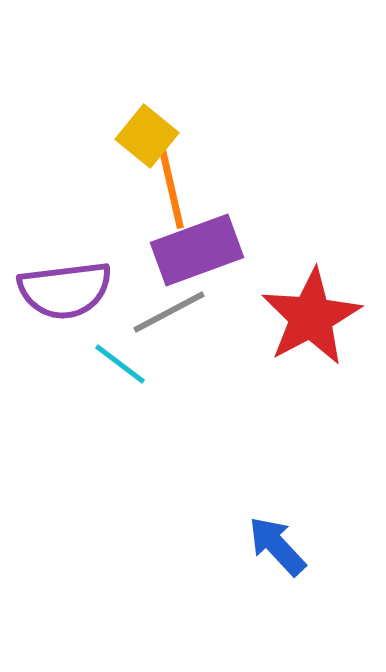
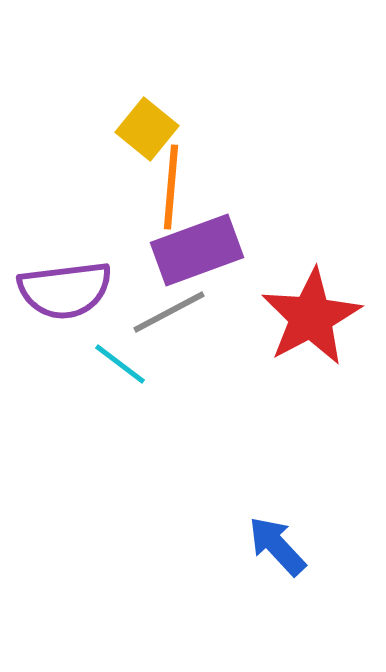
yellow square: moved 7 px up
orange line: rotated 18 degrees clockwise
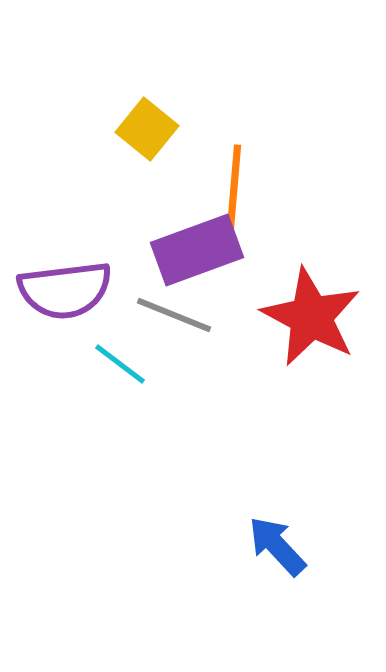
orange line: moved 63 px right
gray line: moved 5 px right, 3 px down; rotated 50 degrees clockwise
red star: rotated 16 degrees counterclockwise
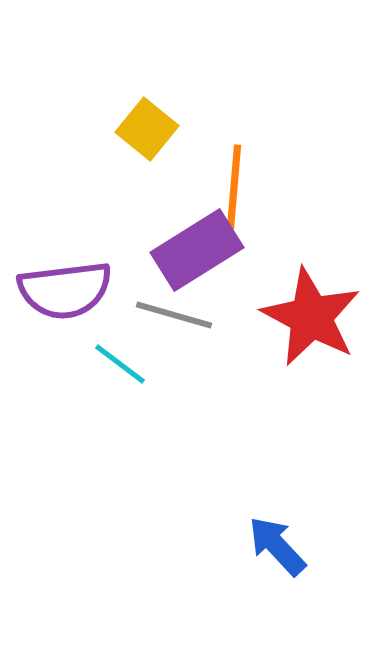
purple rectangle: rotated 12 degrees counterclockwise
gray line: rotated 6 degrees counterclockwise
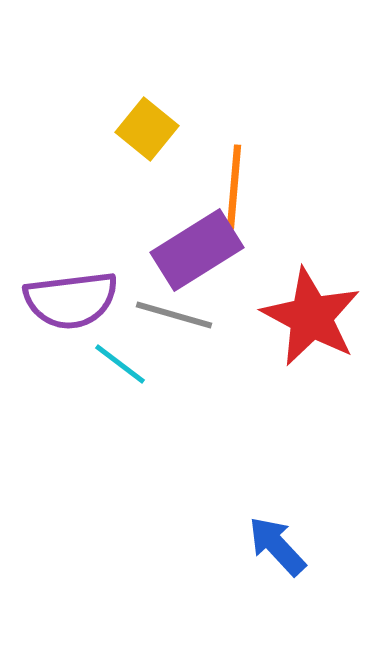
purple semicircle: moved 6 px right, 10 px down
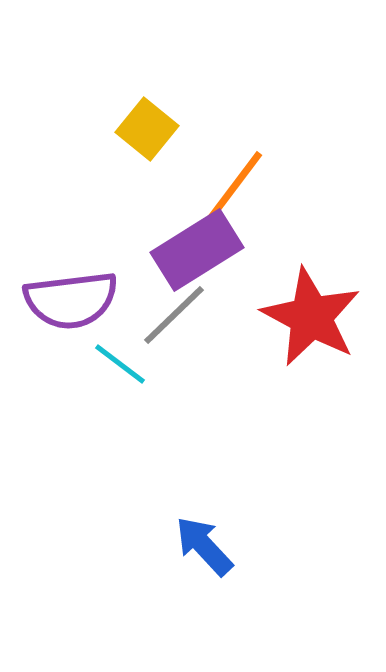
orange line: rotated 32 degrees clockwise
gray line: rotated 60 degrees counterclockwise
blue arrow: moved 73 px left
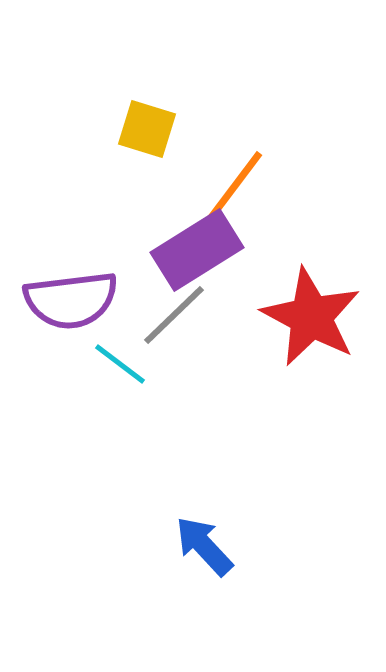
yellow square: rotated 22 degrees counterclockwise
